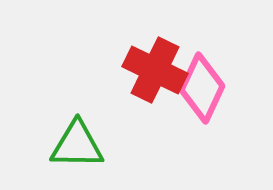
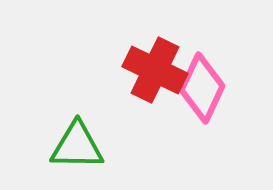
green triangle: moved 1 px down
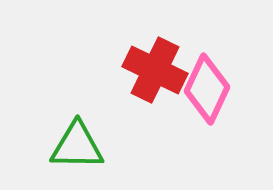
pink diamond: moved 5 px right, 1 px down
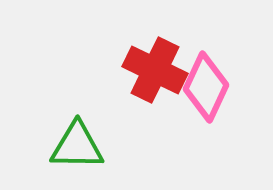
pink diamond: moved 1 px left, 2 px up
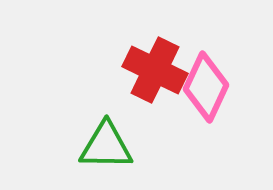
green triangle: moved 29 px right
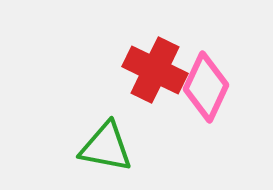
green triangle: moved 1 px down; rotated 10 degrees clockwise
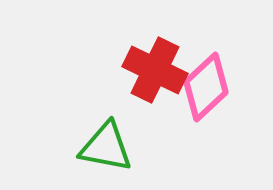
pink diamond: rotated 22 degrees clockwise
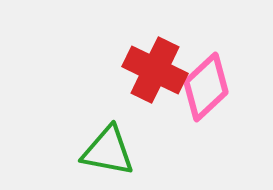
green triangle: moved 2 px right, 4 px down
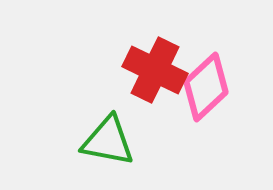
green triangle: moved 10 px up
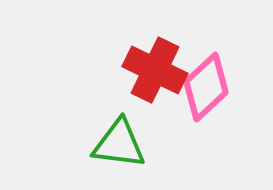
green triangle: moved 11 px right, 3 px down; rotated 4 degrees counterclockwise
